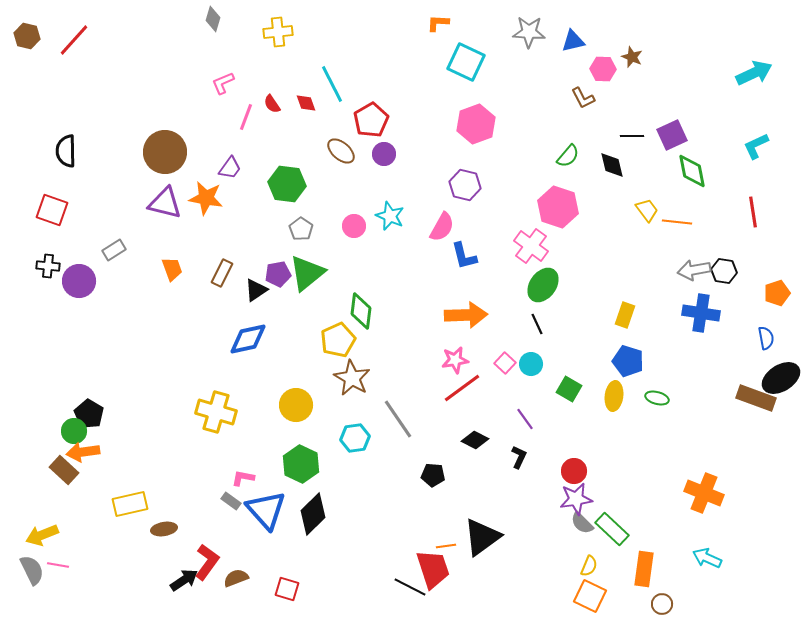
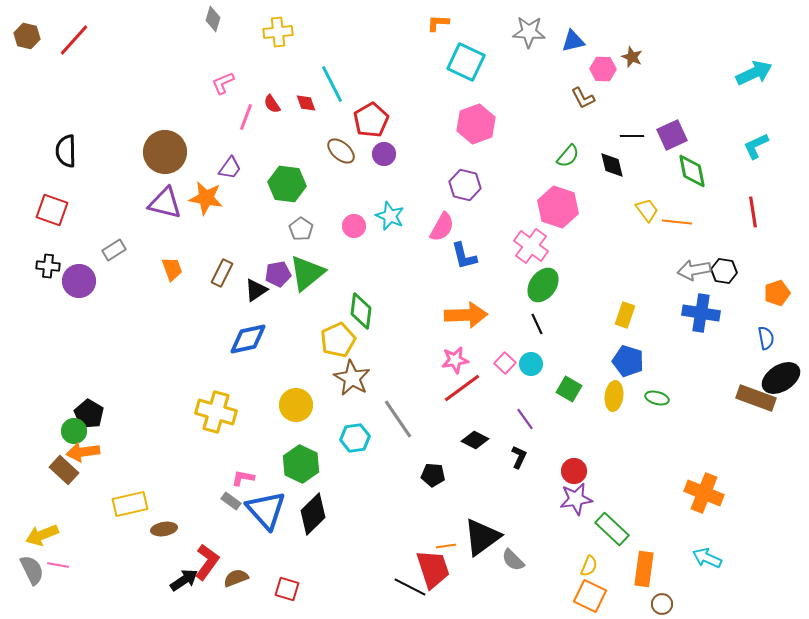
gray semicircle at (582, 523): moved 69 px left, 37 px down
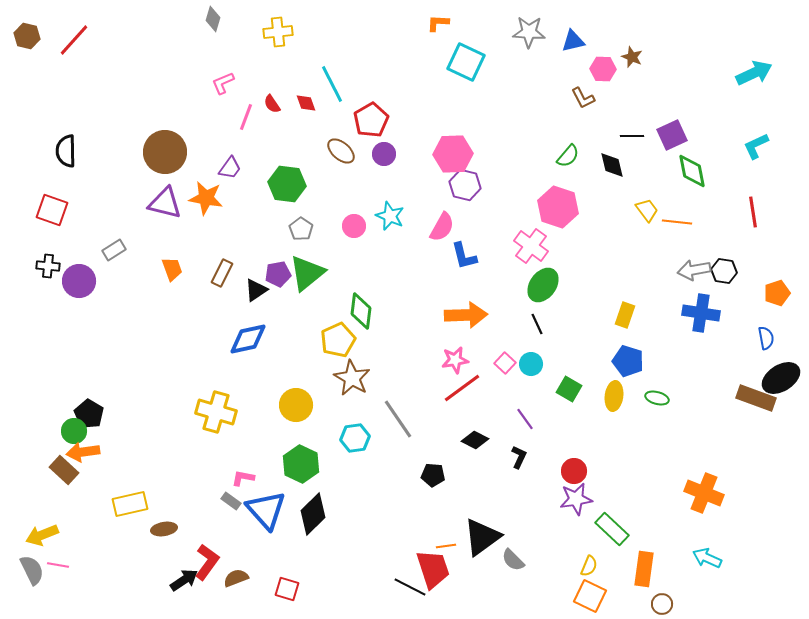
pink hexagon at (476, 124): moved 23 px left, 30 px down; rotated 18 degrees clockwise
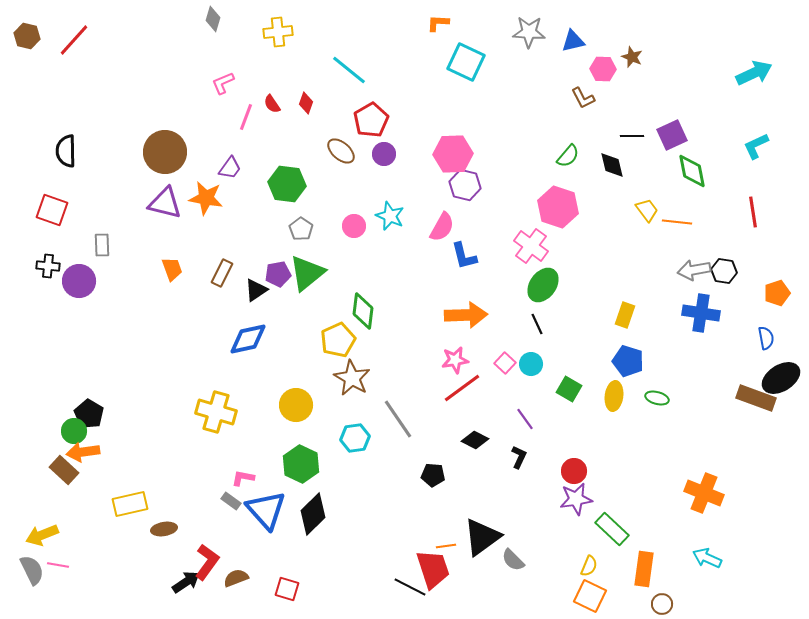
cyan line at (332, 84): moved 17 px right, 14 px up; rotated 24 degrees counterclockwise
red diamond at (306, 103): rotated 40 degrees clockwise
gray rectangle at (114, 250): moved 12 px left, 5 px up; rotated 60 degrees counterclockwise
green diamond at (361, 311): moved 2 px right
black arrow at (184, 580): moved 2 px right, 2 px down
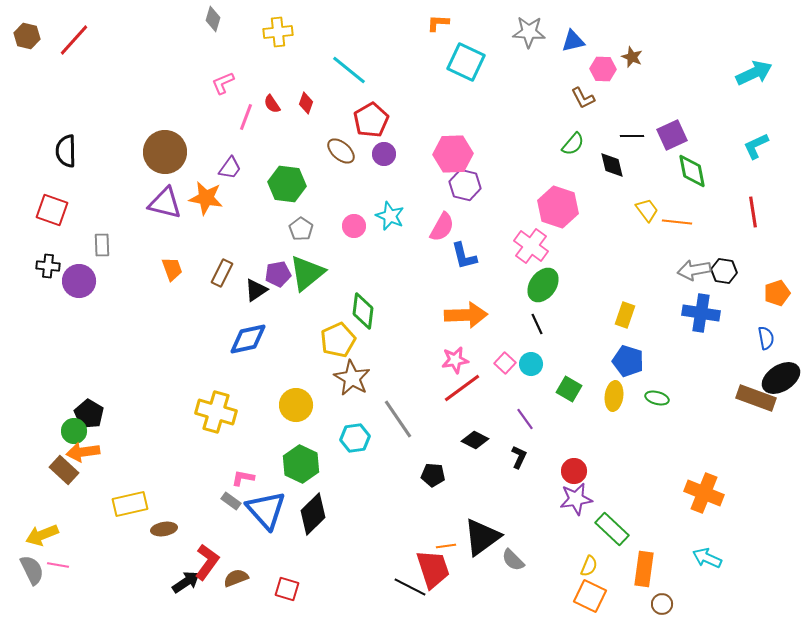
green semicircle at (568, 156): moved 5 px right, 12 px up
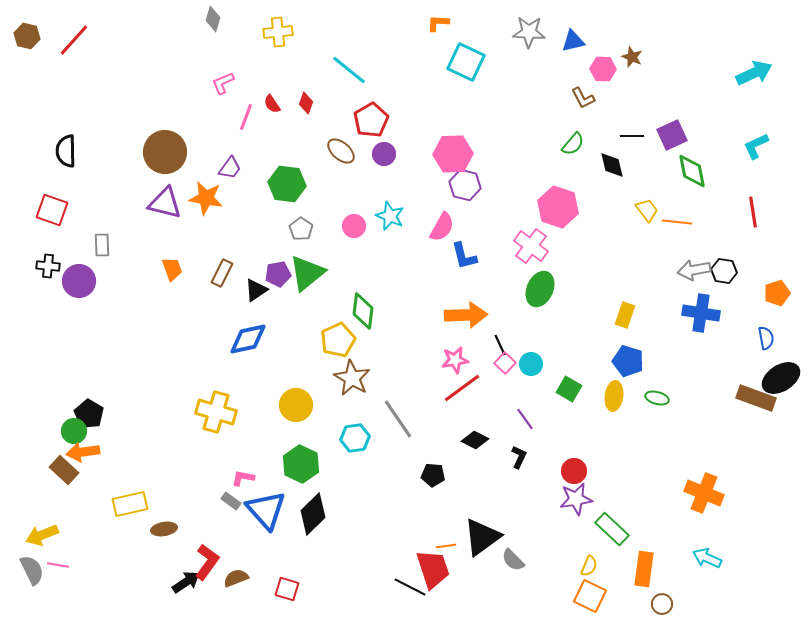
green ellipse at (543, 285): moved 3 px left, 4 px down; rotated 12 degrees counterclockwise
black line at (537, 324): moved 37 px left, 21 px down
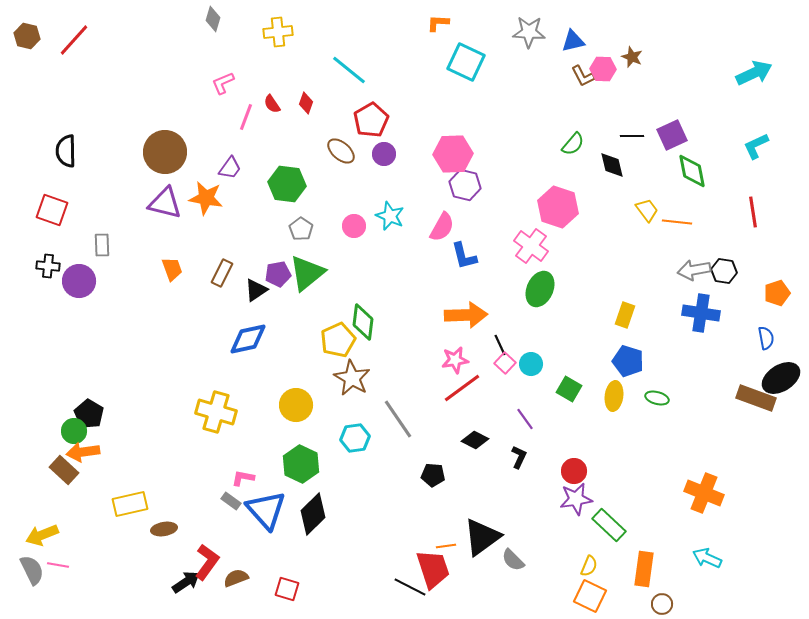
brown L-shape at (583, 98): moved 22 px up
green diamond at (363, 311): moved 11 px down
green rectangle at (612, 529): moved 3 px left, 4 px up
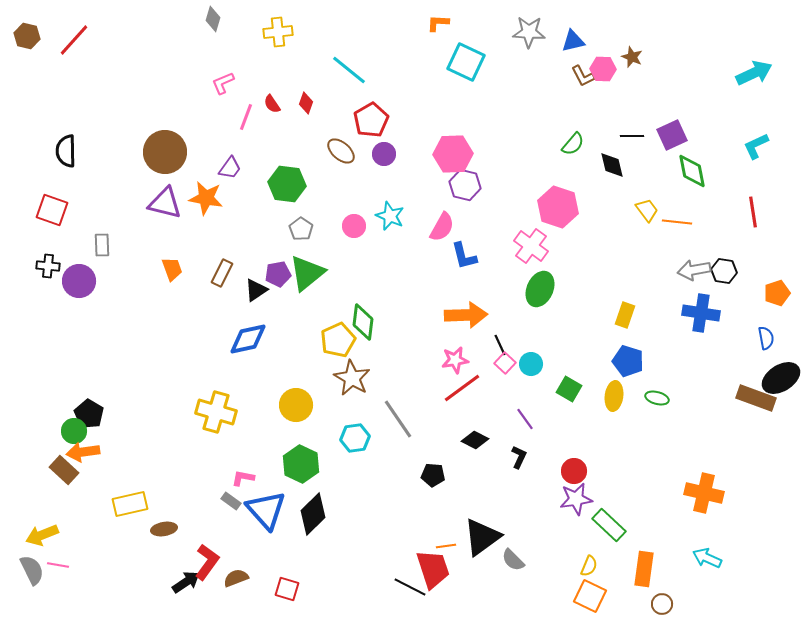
orange cross at (704, 493): rotated 9 degrees counterclockwise
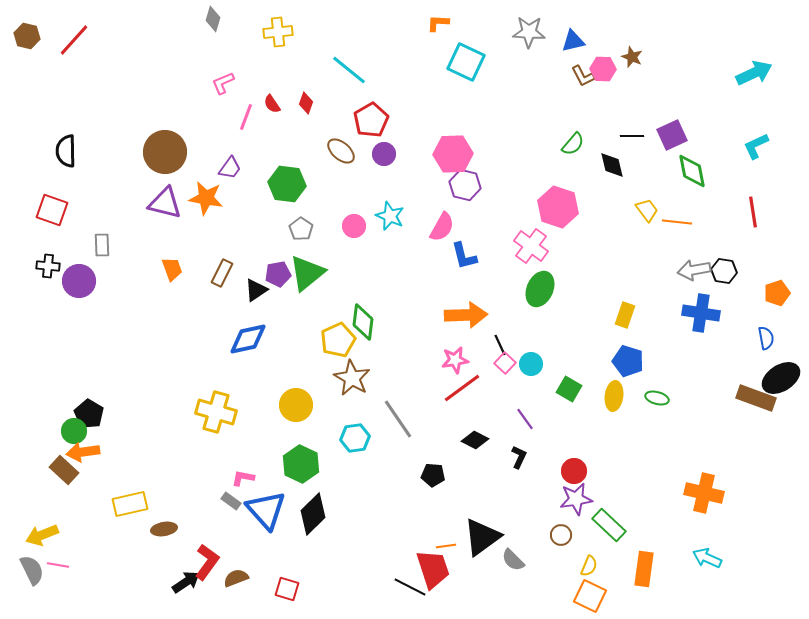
brown circle at (662, 604): moved 101 px left, 69 px up
